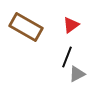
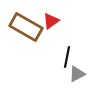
red triangle: moved 20 px left, 4 px up
black line: rotated 10 degrees counterclockwise
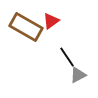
black line: rotated 45 degrees counterclockwise
gray triangle: moved 1 px right, 1 px down
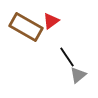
gray triangle: rotated 12 degrees counterclockwise
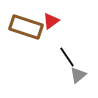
brown rectangle: rotated 12 degrees counterclockwise
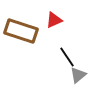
red triangle: moved 3 px right, 1 px up; rotated 12 degrees clockwise
brown rectangle: moved 5 px left, 4 px down
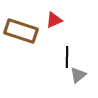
black line: rotated 35 degrees clockwise
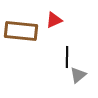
brown rectangle: rotated 12 degrees counterclockwise
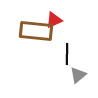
brown rectangle: moved 15 px right
black line: moved 3 px up
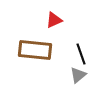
brown rectangle: moved 1 px left, 19 px down
black line: moved 14 px right; rotated 20 degrees counterclockwise
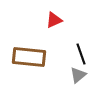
brown rectangle: moved 6 px left, 7 px down
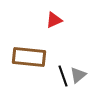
black line: moved 18 px left, 22 px down
